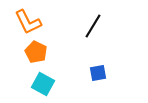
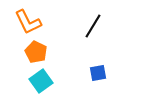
cyan square: moved 2 px left, 3 px up; rotated 25 degrees clockwise
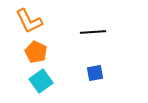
orange L-shape: moved 1 px right, 1 px up
black line: moved 6 px down; rotated 55 degrees clockwise
blue square: moved 3 px left
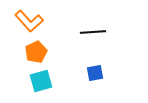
orange L-shape: rotated 16 degrees counterclockwise
orange pentagon: rotated 20 degrees clockwise
cyan square: rotated 20 degrees clockwise
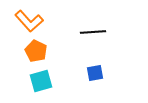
orange pentagon: moved 1 px up; rotated 20 degrees counterclockwise
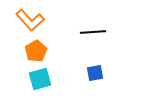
orange L-shape: moved 1 px right, 1 px up
orange pentagon: rotated 15 degrees clockwise
cyan square: moved 1 px left, 2 px up
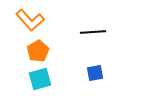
orange pentagon: moved 2 px right
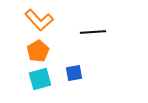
orange L-shape: moved 9 px right
blue square: moved 21 px left
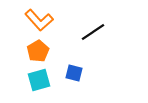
black line: rotated 30 degrees counterclockwise
blue square: rotated 24 degrees clockwise
cyan square: moved 1 px left, 1 px down
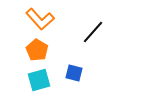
orange L-shape: moved 1 px right, 1 px up
black line: rotated 15 degrees counterclockwise
orange pentagon: moved 1 px left, 1 px up; rotated 10 degrees counterclockwise
